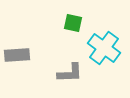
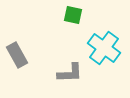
green square: moved 8 px up
gray rectangle: rotated 65 degrees clockwise
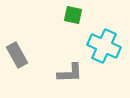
cyan cross: moved 2 px up; rotated 12 degrees counterclockwise
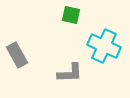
green square: moved 2 px left
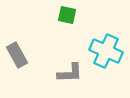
green square: moved 4 px left
cyan cross: moved 2 px right, 5 px down
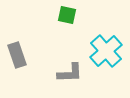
cyan cross: rotated 24 degrees clockwise
gray rectangle: rotated 10 degrees clockwise
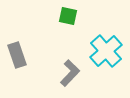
green square: moved 1 px right, 1 px down
gray L-shape: rotated 44 degrees counterclockwise
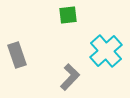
green square: moved 1 px up; rotated 18 degrees counterclockwise
gray L-shape: moved 4 px down
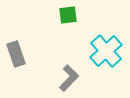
gray rectangle: moved 1 px left, 1 px up
gray L-shape: moved 1 px left, 1 px down
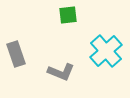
gray L-shape: moved 8 px left, 6 px up; rotated 68 degrees clockwise
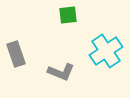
cyan cross: rotated 8 degrees clockwise
